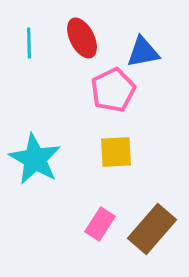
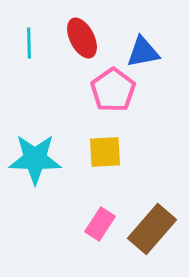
pink pentagon: rotated 9 degrees counterclockwise
yellow square: moved 11 px left
cyan star: rotated 28 degrees counterclockwise
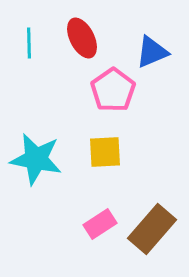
blue triangle: moved 9 px right; rotated 12 degrees counterclockwise
cyan star: moved 1 px right; rotated 10 degrees clockwise
pink rectangle: rotated 24 degrees clockwise
